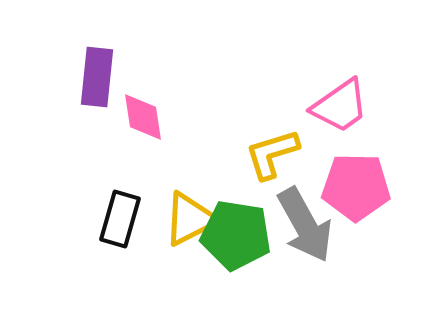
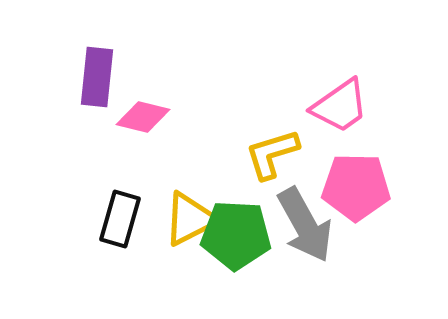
pink diamond: rotated 68 degrees counterclockwise
green pentagon: rotated 6 degrees counterclockwise
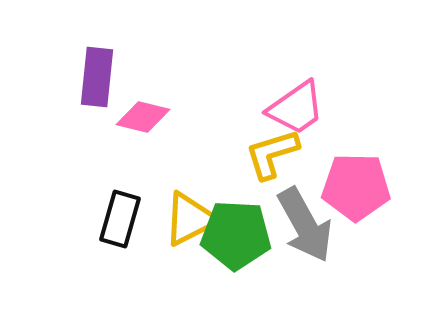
pink trapezoid: moved 44 px left, 2 px down
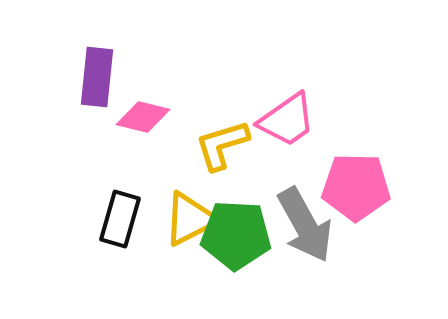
pink trapezoid: moved 9 px left, 12 px down
yellow L-shape: moved 50 px left, 9 px up
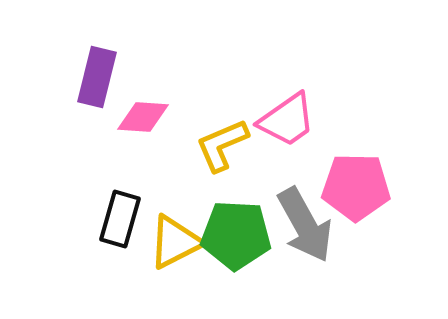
purple rectangle: rotated 8 degrees clockwise
pink diamond: rotated 10 degrees counterclockwise
yellow L-shape: rotated 6 degrees counterclockwise
yellow triangle: moved 15 px left, 23 px down
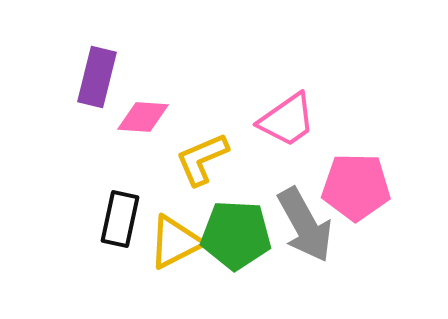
yellow L-shape: moved 20 px left, 14 px down
black rectangle: rotated 4 degrees counterclockwise
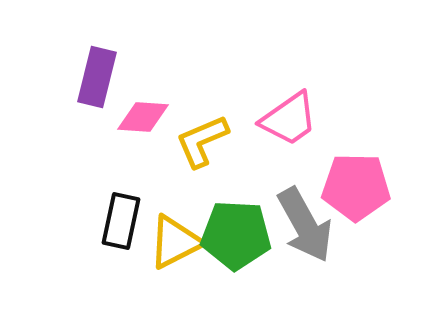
pink trapezoid: moved 2 px right, 1 px up
yellow L-shape: moved 18 px up
black rectangle: moved 1 px right, 2 px down
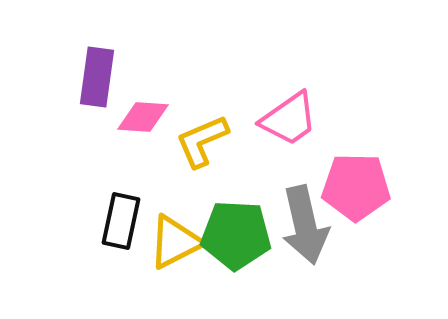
purple rectangle: rotated 6 degrees counterclockwise
gray arrow: rotated 16 degrees clockwise
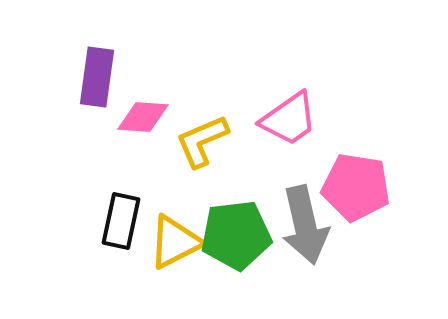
pink pentagon: rotated 8 degrees clockwise
green pentagon: rotated 10 degrees counterclockwise
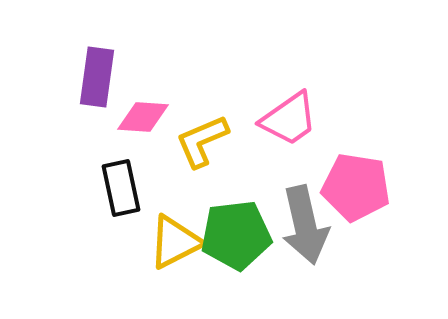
black rectangle: moved 33 px up; rotated 24 degrees counterclockwise
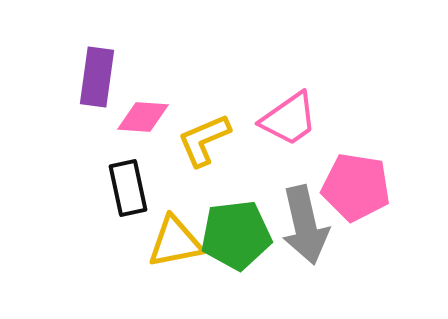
yellow L-shape: moved 2 px right, 1 px up
black rectangle: moved 7 px right
yellow triangle: rotated 16 degrees clockwise
